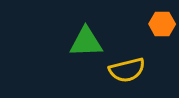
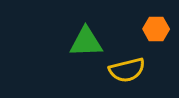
orange hexagon: moved 6 px left, 5 px down
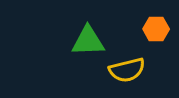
green triangle: moved 2 px right, 1 px up
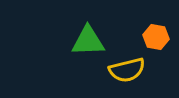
orange hexagon: moved 8 px down; rotated 10 degrees clockwise
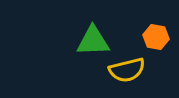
green triangle: moved 5 px right
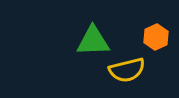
orange hexagon: rotated 25 degrees clockwise
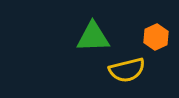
green triangle: moved 4 px up
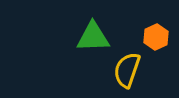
yellow semicircle: rotated 123 degrees clockwise
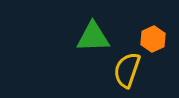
orange hexagon: moved 3 px left, 2 px down
